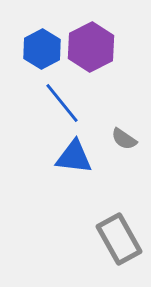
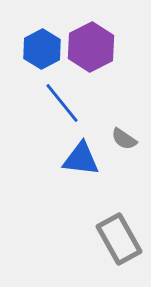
blue triangle: moved 7 px right, 2 px down
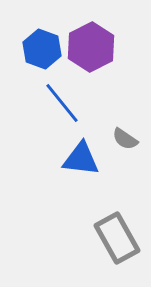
blue hexagon: rotated 12 degrees counterclockwise
gray semicircle: moved 1 px right
gray rectangle: moved 2 px left, 1 px up
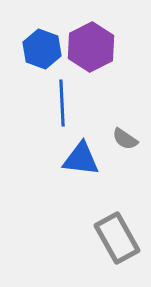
blue line: rotated 36 degrees clockwise
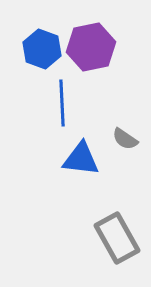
purple hexagon: rotated 15 degrees clockwise
